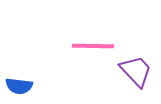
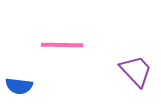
pink line: moved 31 px left, 1 px up
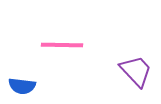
blue semicircle: moved 3 px right
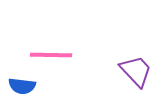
pink line: moved 11 px left, 10 px down
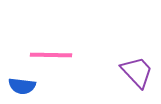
purple trapezoid: moved 1 px right, 1 px down
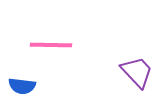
pink line: moved 10 px up
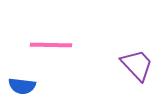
purple trapezoid: moved 7 px up
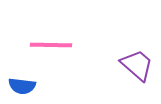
purple trapezoid: rotated 6 degrees counterclockwise
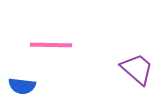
purple trapezoid: moved 4 px down
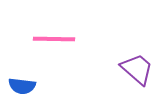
pink line: moved 3 px right, 6 px up
